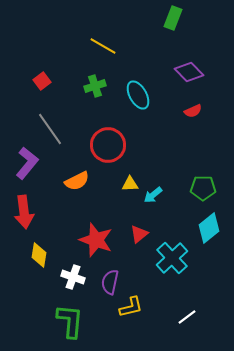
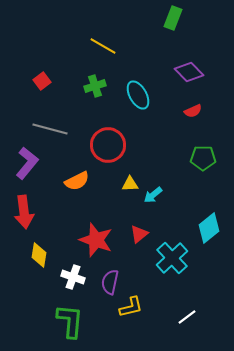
gray line: rotated 40 degrees counterclockwise
green pentagon: moved 30 px up
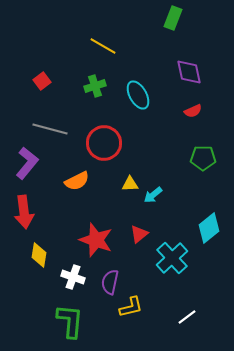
purple diamond: rotated 32 degrees clockwise
red circle: moved 4 px left, 2 px up
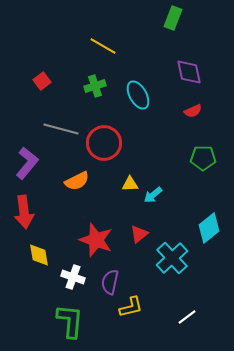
gray line: moved 11 px right
yellow diamond: rotated 20 degrees counterclockwise
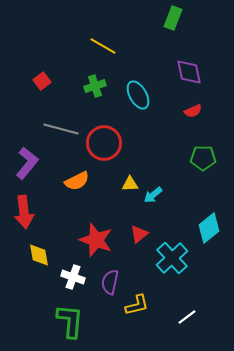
yellow L-shape: moved 6 px right, 2 px up
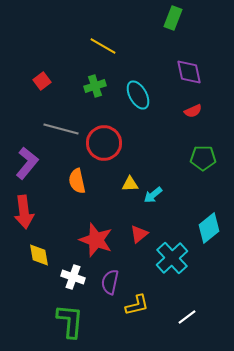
orange semicircle: rotated 105 degrees clockwise
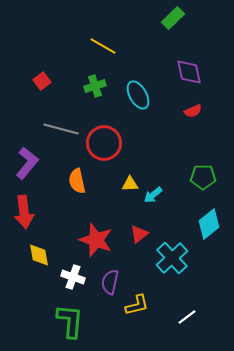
green rectangle: rotated 25 degrees clockwise
green pentagon: moved 19 px down
cyan diamond: moved 4 px up
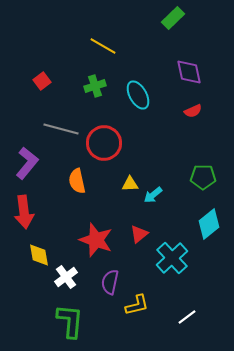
white cross: moved 7 px left; rotated 35 degrees clockwise
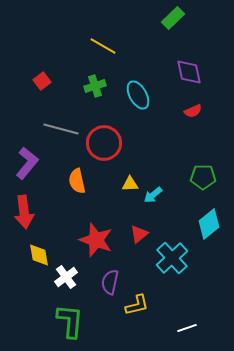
white line: moved 11 px down; rotated 18 degrees clockwise
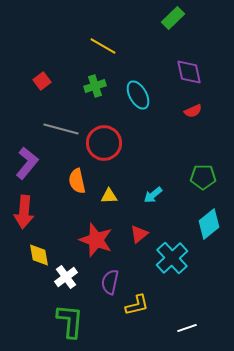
yellow triangle: moved 21 px left, 12 px down
red arrow: rotated 12 degrees clockwise
